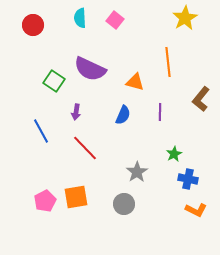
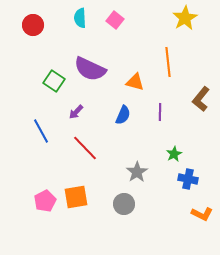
purple arrow: rotated 35 degrees clockwise
orange L-shape: moved 6 px right, 4 px down
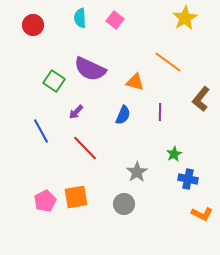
orange line: rotated 48 degrees counterclockwise
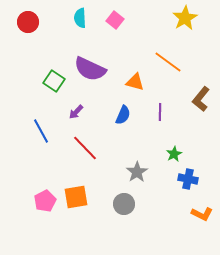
red circle: moved 5 px left, 3 px up
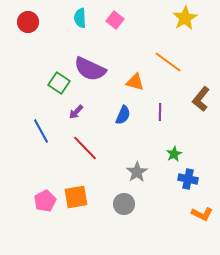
green square: moved 5 px right, 2 px down
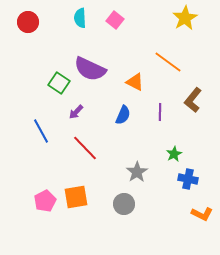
orange triangle: rotated 12 degrees clockwise
brown L-shape: moved 8 px left, 1 px down
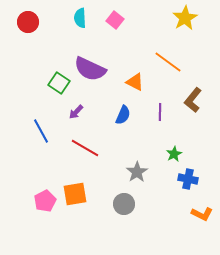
red line: rotated 16 degrees counterclockwise
orange square: moved 1 px left, 3 px up
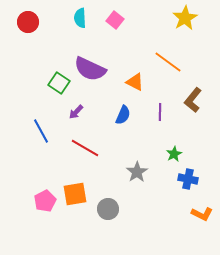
gray circle: moved 16 px left, 5 px down
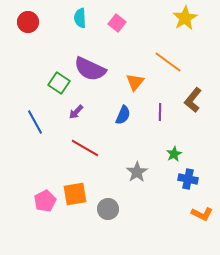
pink square: moved 2 px right, 3 px down
orange triangle: rotated 42 degrees clockwise
blue line: moved 6 px left, 9 px up
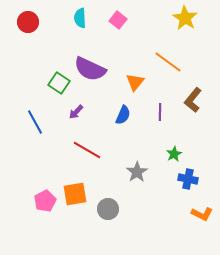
yellow star: rotated 10 degrees counterclockwise
pink square: moved 1 px right, 3 px up
red line: moved 2 px right, 2 px down
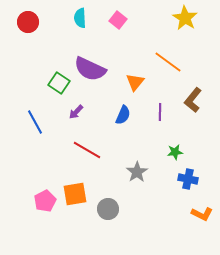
green star: moved 1 px right, 2 px up; rotated 21 degrees clockwise
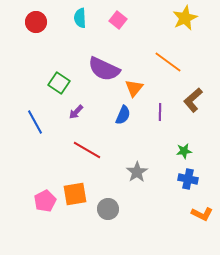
yellow star: rotated 15 degrees clockwise
red circle: moved 8 px right
purple semicircle: moved 14 px right
orange triangle: moved 1 px left, 6 px down
brown L-shape: rotated 10 degrees clockwise
green star: moved 9 px right, 1 px up
